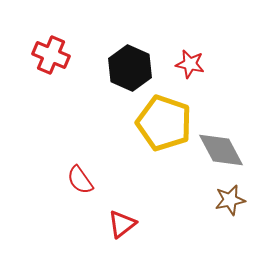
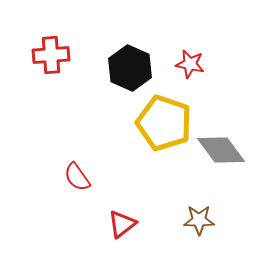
red cross: rotated 27 degrees counterclockwise
gray diamond: rotated 9 degrees counterclockwise
red semicircle: moved 3 px left, 3 px up
brown star: moved 31 px left, 20 px down; rotated 12 degrees clockwise
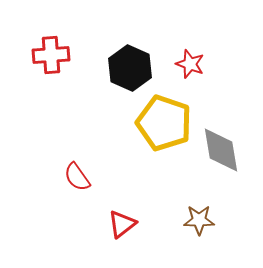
red star: rotated 8 degrees clockwise
gray diamond: rotated 27 degrees clockwise
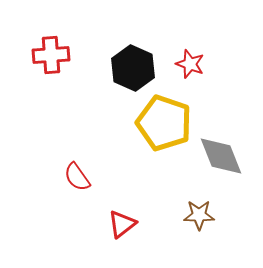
black hexagon: moved 3 px right
gray diamond: moved 6 px down; rotated 12 degrees counterclockwise
brown star: moved 5 px up
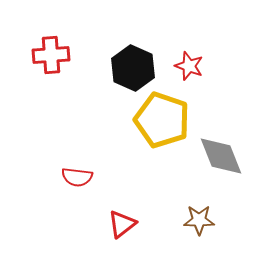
red star: moved 1 px left, 2 px down
yellow pentagon: moved 2 px left, 3 px up
red semicircle: rotated 48 degrees counterclockwise
brown star: moved 5 px down
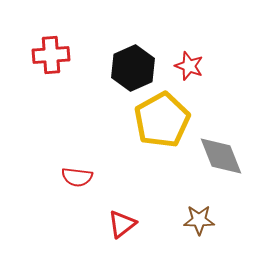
black hexagon: rotated 12 degrees clockwise
yellow pentagon: rotated 24 degrees clockwise
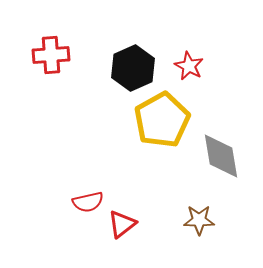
red star: rotated 8 degrees clockwise
gray diamond: rotated 12 degrees clockwise
red semicircle: moved 11 px right, 25 px down; rotated 20 degrees counterclockwise
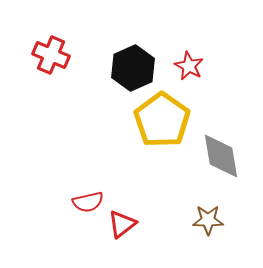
red cross: rotated 27 degrees clockwise
yellow pentagon: rotated 8 degrees counterclockwise
brown star: moved 9 px right
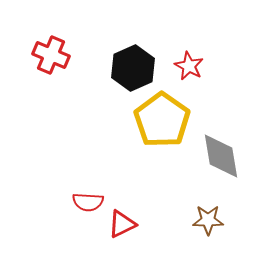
red semicircle: rotated 16 degrees clockwise
red triangle: rotated 12 degrees clockwise
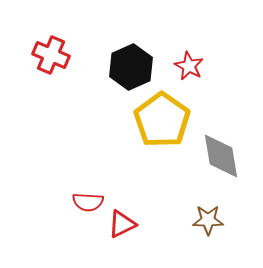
black hexagon: moved 2 px left, 1 px up
